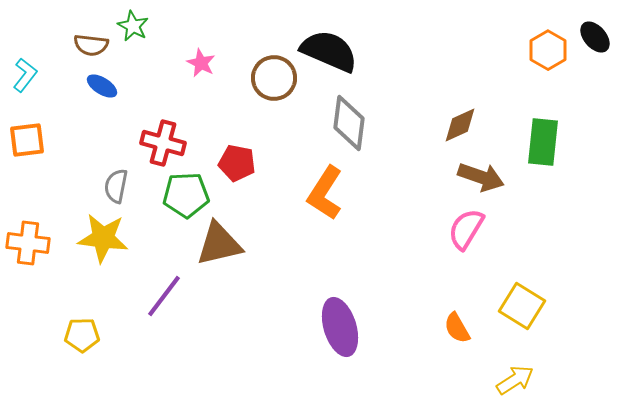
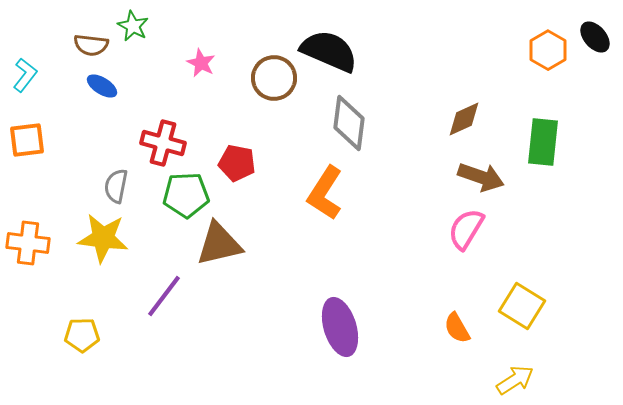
brown diamond: moved 4 px right, 6 px up
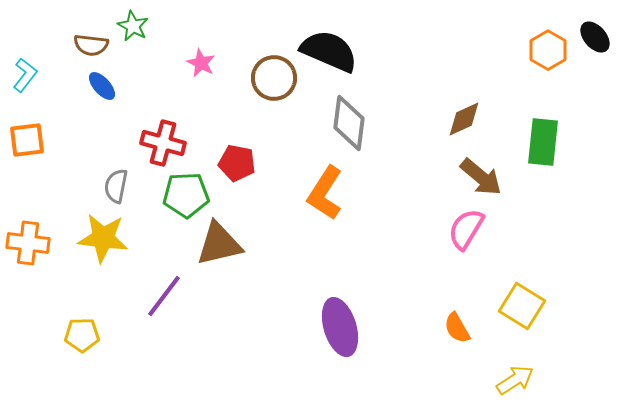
blue ellipse: rotated 16 degrees clockwise
brown arrow: rotated 21 degrees clockwise
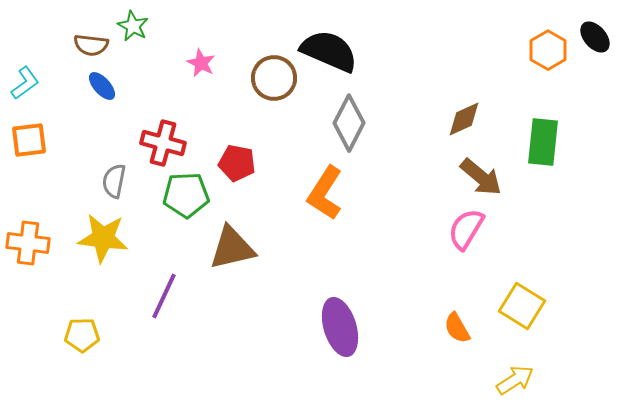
cyan L-shape: moved 8 px down; rotated 16 degrees clockwise
gray diamond: rotated 20 degrees clockwise
orange square: moved 2 px right
gray semicircle: moved 2 px left, 5 px up
brown triangle: moved 13 px right, 4 px down
purple line: rotated 12 degrees counterclockwise
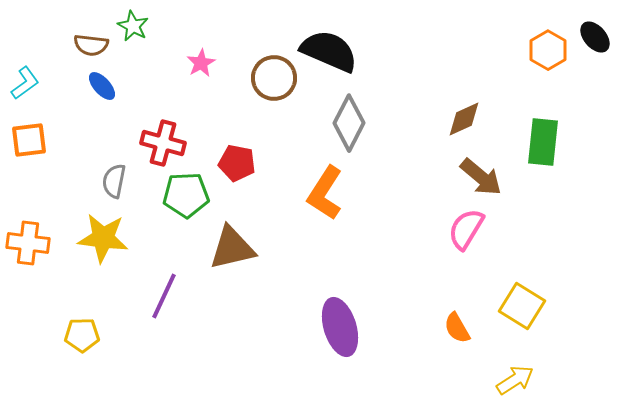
pink star: rotated 16 degrees clockwise
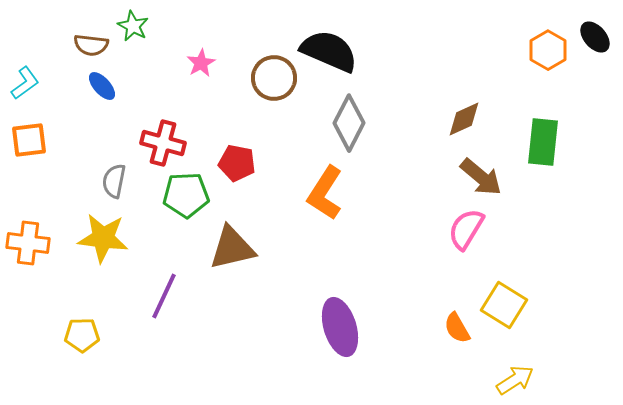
yellow square: moved 18 px left, 1 px up
